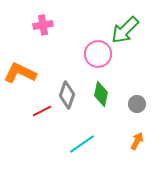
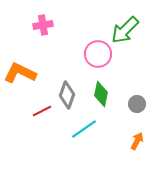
cyan line: moved 2 px right, 15 px up
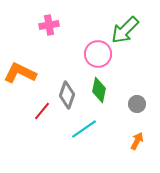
pink cross: moved 6 px right
green diamond: moved 2 px left, 4 px up
red line: rotated 24 degrees counterclockwise
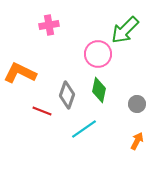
red line: rotated 72 degrees clockwise
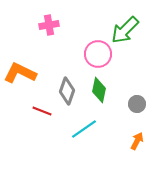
gray diamond: moved 4 px up
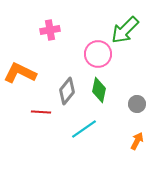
pink cross: moved 1 px right, 5 px down
gray diamond: rotated 20 degrees clockwise
red line: moved 1 px left, 1 px down; rotated 18 degrees counterclockwise
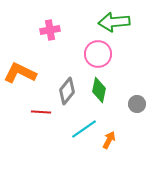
green arrow: moved 11 px left, 8 px up; rotated 40 degrees clockwise
orange arrow: moved 28 px left, 1 px up
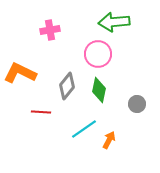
gray diamond: moved 5 px up
